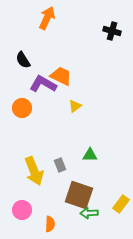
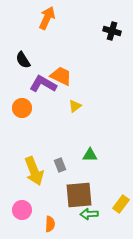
brown square: rotated 24 degrees counterclockwise
green arrow: moved 1 px down
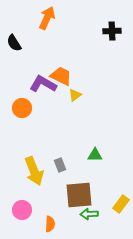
black cross: rotated 18 degrees counterclockwise
black semicircle: moved 9 px left, 17 px up
yellow triangle: moved 11 px up
green triangle: moved 5 px right
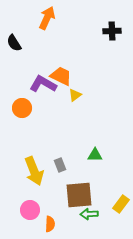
pink circle: moved 8 px right
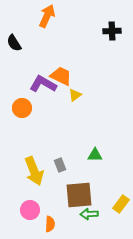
orange arrow: moved 2 px up
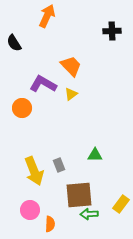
orange trapezoid: moved 10 px right, 10 px up; rotated 20 degrees clockwise
yellow triangle: moved 4 px left, 1 px up
gray rectangle: moved 1 px left
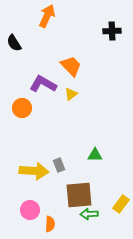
yellow arrow: rotated 64 degrees counterclockwise
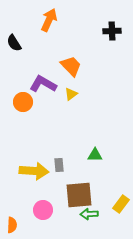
orange arrow: moved 2 px right, 4 px down
orange circle: moved 1 px right, 6 px up
gray rectangle: rotated 16 degrees clockwise
pink circle: moved 13 px right
orange semicircle: moved 38 px left, 1 px down
